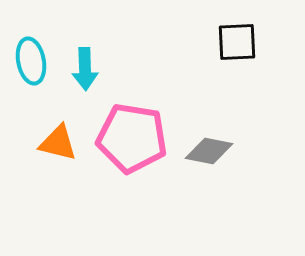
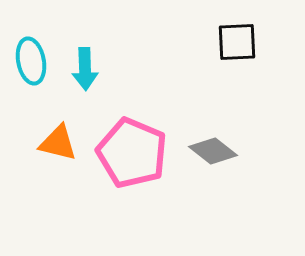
pink pentagon: moved 15 px down; rotated 14 degrees clockwise
gray diamond: moved 4 px right; rotated 27 degrees clockwise
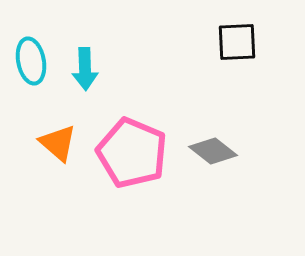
orange triangle: rotated 27 degrees clockwise
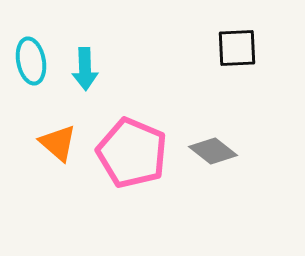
black square: moved 6 px down
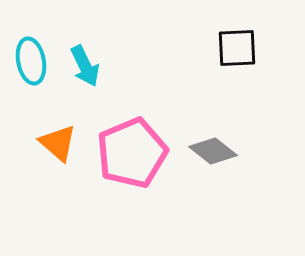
cyan arrow: moved 3 px up; rotated 24 degrees counterclockwise
pink pentagon: rotated 26 degrees clockwise
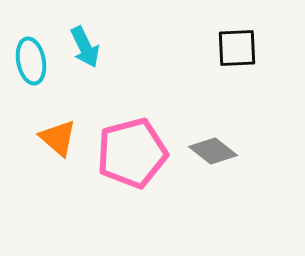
cyan arrow: moved 19 px up
orange triangle: moved 5 px up
pink pentagon: rotated 8 degrees clockwise
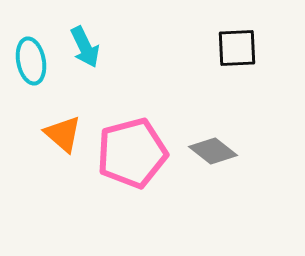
orange triangle: moved 5 px right, 4 px up
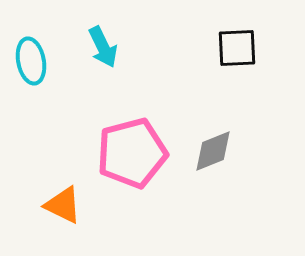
cyan arrow: moved 18 px right
orange triangle: moved 71 px down; rotated 15 degrees counterclockwise
gray diamond: rotated 60 degrees counterclockwise
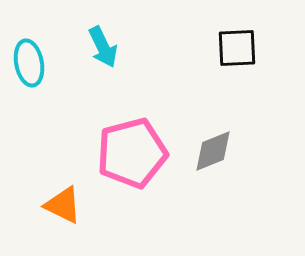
cyan ellipse: moved 2 px left, 2 px down
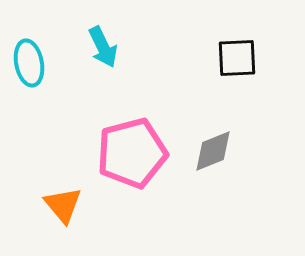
black square: moved 10 px down
orange triangle: rotated 24 degrees clockwise
